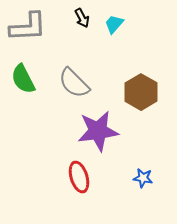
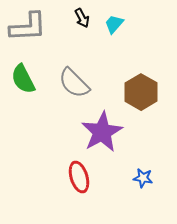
purple star: moved 4 px right, 1 px down; rotated 21 degrees counterclockwise
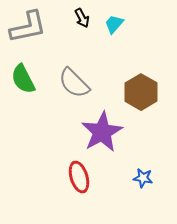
gray L-shape: rotated 9 degrees counterclockwise
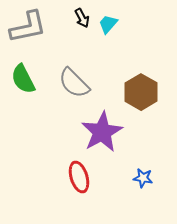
cyan trapezoid: moved 6 px left
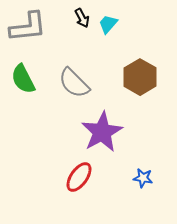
gray L-shape: rotated 6 degrees clockwise
brown hexagon: moved 1 px left, 15 px up
red ellipse: rotated 52 degrees clockwise
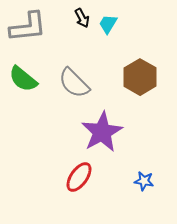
cyan trapezoid: rotated 10 degrees counterclockwise
green semicircle: rotated 24 degrees counterclockwise
blue star: moved 1 px right, 3 px down
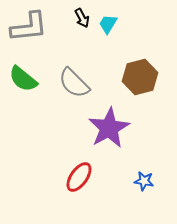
gray L-shape: moved 1 px right
brown hexagon: rotated 16 degrees clockwise
purple star: moved 7 px right, 4 px up
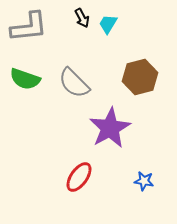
green semicircle: moved 2 px right; rotated 20 degrees counterclockwise
purple star: moved 1 px right
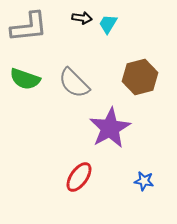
black arrow: rotated 54 degrees counterclockwise
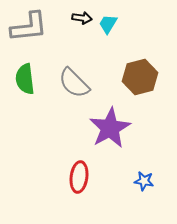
green semicircle: rotated 64 degrees clockwise
red ellipse: rotated 28 degrees counterclockwise
